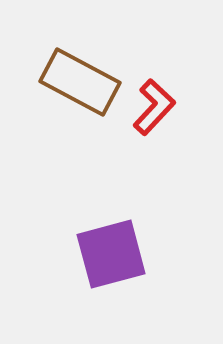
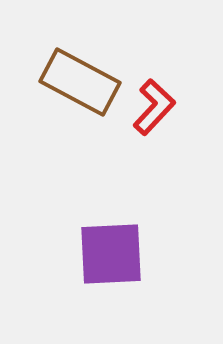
purple square: rotated 12 degrees clockwise
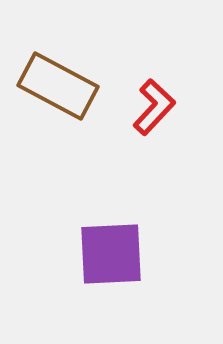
brown rectangle: moved 22 px left, 4 px down
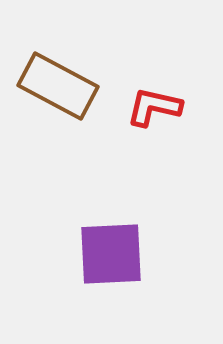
red L-shape: rotated 120 degrees counterclockwise
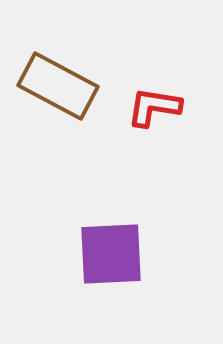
red L-shape: rotated 4 degrees counterclockwise
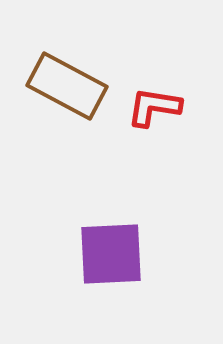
brown rectangle: moved 9 px right
